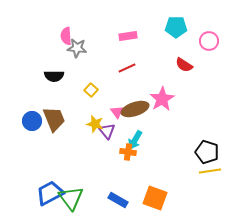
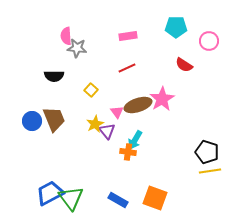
brown ellipse: moved 3 px right, 4 px up
yellow star: rotated 30 degrees clockwise
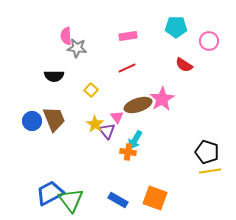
pink triangle: moved 5 px down
yellow star: rotated 12 degrees counterclockwise
green triangle: moved 2 px down
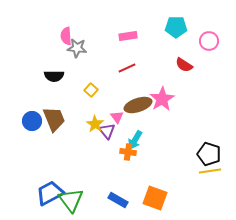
black pentagon: moved 2 px right, 2 px down
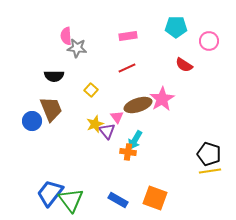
brown trapezoid: moved 3 px left, 10 px up
yellow star: rotated 18 degrees clockwise
blue trapezoid: rotated 24 degrees counterclockwise
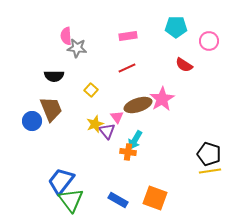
blue trapezoid: moved 11 px right, 12 px up
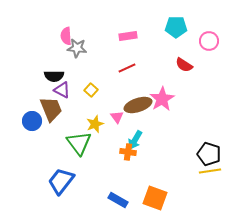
purple triangle: moved 45 px left, 41 px up; rotated 24 degrees counterclockwise
green triangle: moved 8 px right, 57 px up
